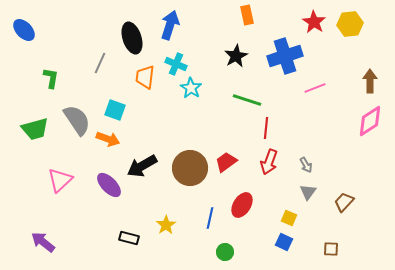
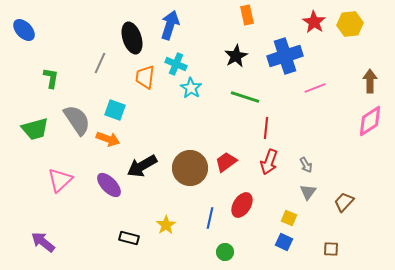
green line: moved 2 px left, 3 px up
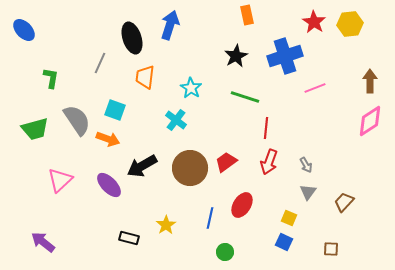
cyan cross: moved 56 px down; rotated 15 degrees clockwise
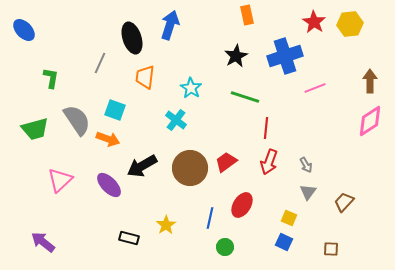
green circle: moved 5 px up
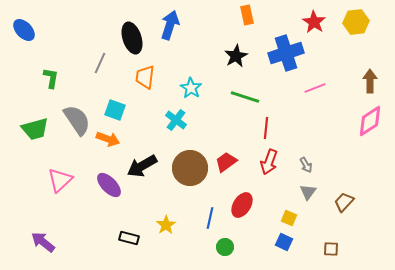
yellow hexagon: moved 6 px right, 2 px up
blue cross: moved 1 px right, 3 px up
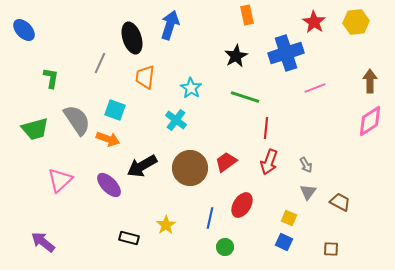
brown trapezoid: moved 4 px left; rotated 75 degrees clockwise
